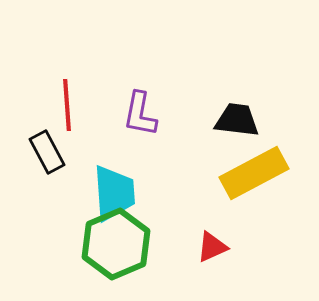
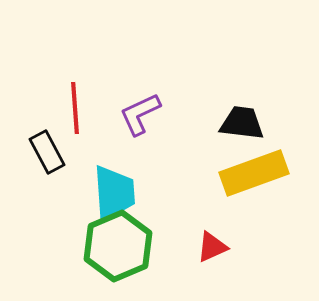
red line: moved 8 px right, 3 px down
purple L-shape: rotated 54 degrees clockwise
black trapezoid: moved 5 px right, 3 px down
yellow rectangle: rotated 8 degrees clockwise
green hexagon: moved 2 px right, 2 px down
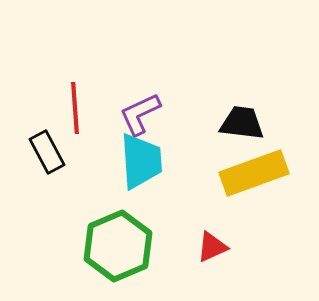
cyan trapezoid: moved 27 px right, 32 px up
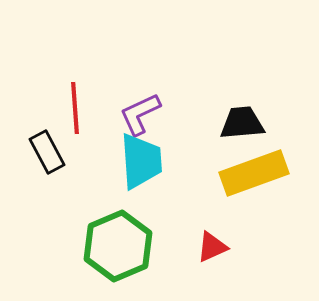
black trapezoid: rotated 12 degrees counterclockwise
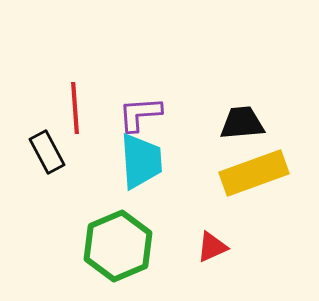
purple L-shape: rotated 21 degrees clockwise
